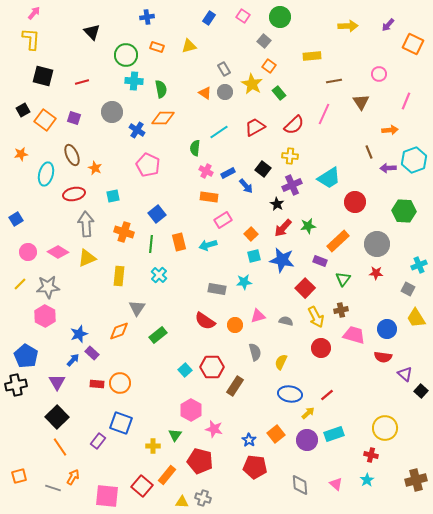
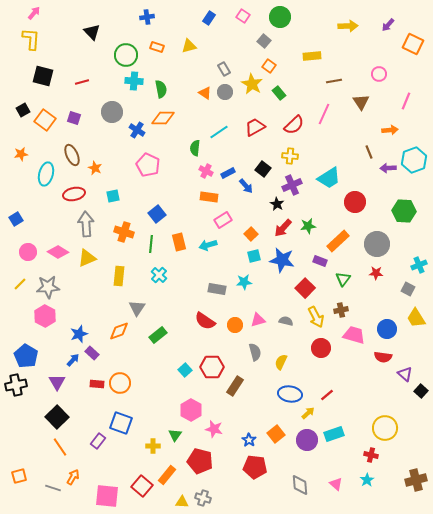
pink triangle at (258, 316): moved 4 px down
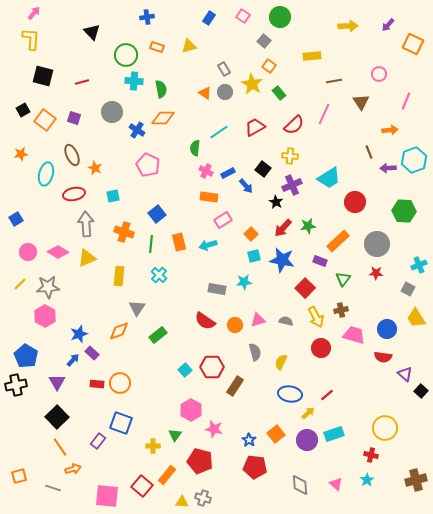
black star at (277, 204): moved 1 px left, 2 px up
orange arrow at (73, 477): moved 8 px up; rotated 42 degrees clockwise
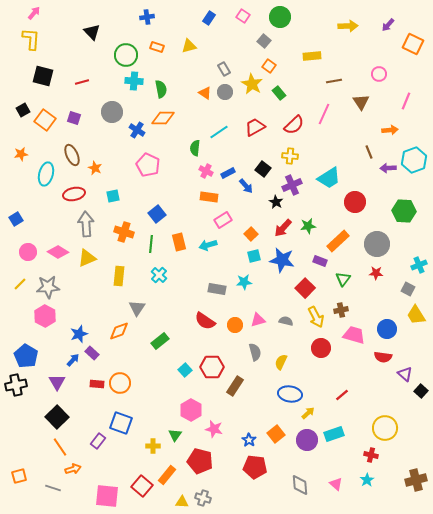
yellow trapezoid at (416, 318): moved 3 px up
green rectangle at (158, 335): moved 2 px right, 6 px down
red line at (327, 395): moved 15 px right
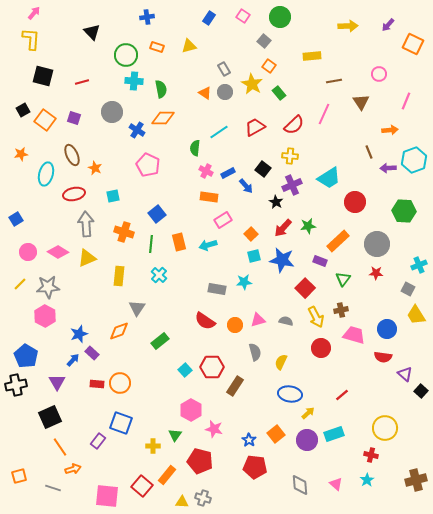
black square at (57, 417): moved 7 px left; rotated 20 degrees clockwise
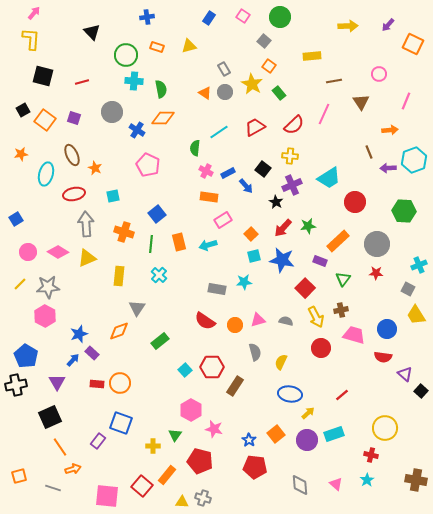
brown cross at (416, 480): rotated 25 degrees clockwise
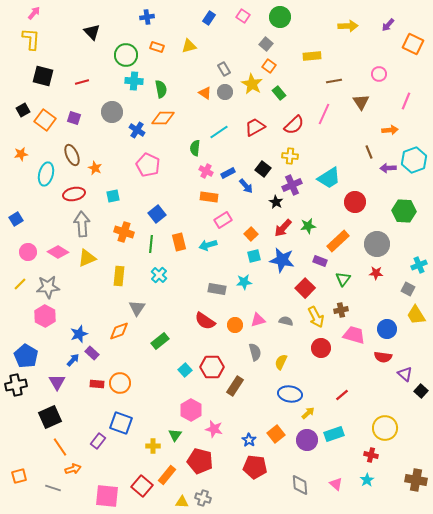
gray square at (264, 41): moved 2 px right, 3 px down
gray arrow at (86, 224): moved 4 px left
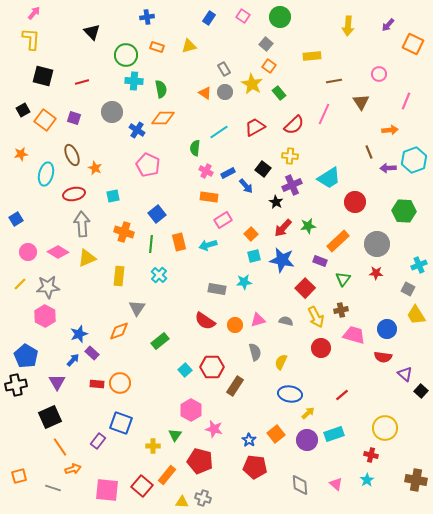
yellow arrow at (348, 26): rotated 96 degrees clockwise
pink square at (107, 496): moved 6 px up
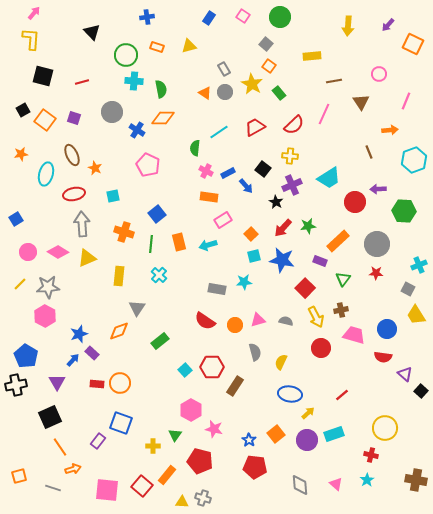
purple arrow at (388, 168): moved 10 px left, 21 px down
